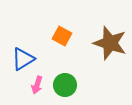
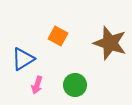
orange square: moved 4 px left
green circle: moved 10 px right
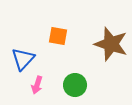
orange square: rotated 18 degrees counterclockwise
brown star: moved 1 px right, 1 px down
blue triangle: rotated 15 degrees counterclockwise
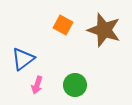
orange square: moved 5 px right, 11 px up; rotated 18 degrees clockwise
brown star: moved 7 px left, 14 px up
blue triangle: rotated 10 degrees clockwise
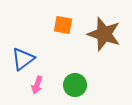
orange square: rotated 18 degrees counterclockwise
brown star: moved 4 px down
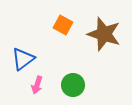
orange square: rotated 18 degrees clockwise
green circle: moved 2 px left
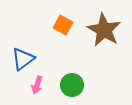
brown star: moved 4 px up; rotated 12 degrees clockwise
green circle: moved 1 px left
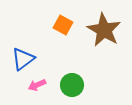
pink arrow: rotated 48 degrees clockwise
